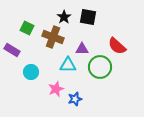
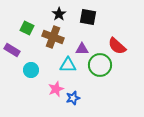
black star: moved 5 px left, 3 px up
green circle: moved 2 px up
cyan circle: moved 2 px up
blue star: moved 2 px left, 1 px up
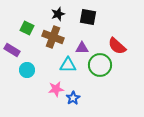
black star: moved 1 px left; rotated 16 degrees clockwise
purple triangle: moved 1 px up
cyan circle: moved 4 px left
pink star: rotated 14 degrees clockwise
blue star: rotated 16 degrees counterclockwise
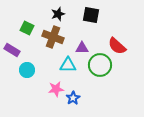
black square: moved 3 px right, 2 px up
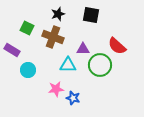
purple triangle: moved 1 px right, 1 px down
cyan circle: moved 1 px right
blue star: rotated 24 degrees counterclockwise
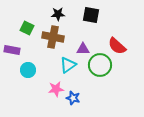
black star: rotated 16 degrees clockwise
brown cross: rotated 10 degrees counterclockwise
purple rectangle: rotated 21 degrees counterclockwise
cyan triangle: rotated 36 degrees counterclockwise
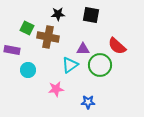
brown cross: moved 5 px left
cyan triangle: moved 2 px right
blue star: moved 15 px right, 4 px down; rotated 16 degrees counterclockwise
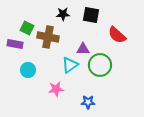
black star: moved 5 px right
red semicircle: moved 11 px up
purple rectangle: moved 3 px right, 6 px up
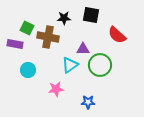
black star: moved 1 px right, 4 px down
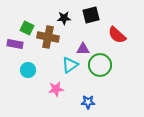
black square: rotated 24 degrees counterclockwise
